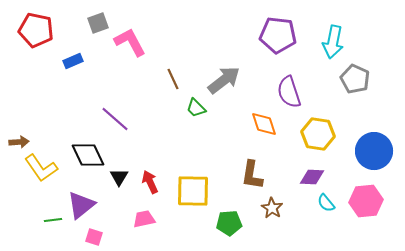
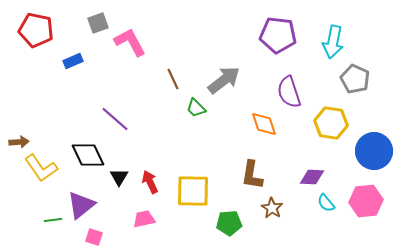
yellow hexagon: moved 13 px right, 11 px up
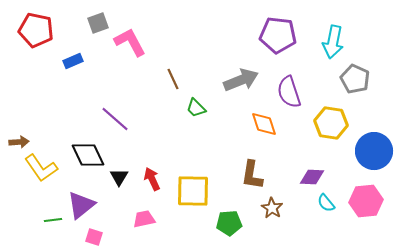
gray arrow: moved 17 px right; rotated 16 degrees clockwise
red arrow: moved 2 px right, 3 px up
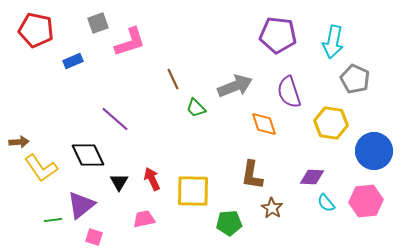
pink L-shape: rotated 100 degrees clockwise
gray arrow: moved 6 px left, 6 px down
black triangle: moved 5 px down
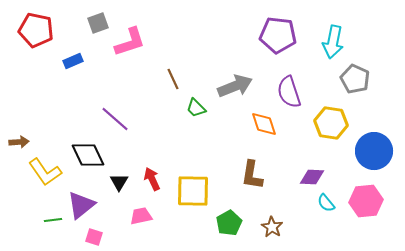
yellow L-shape: moved 4 px right, 4 px down
brown star: moved 19 px down
pink trapezoid: moved 3 px left, 3 px up
green pentagon: rotated 25 degrees counterclockwise
